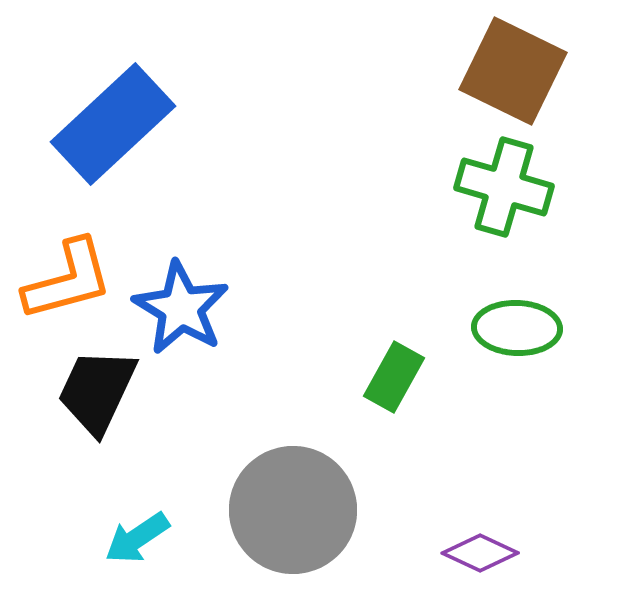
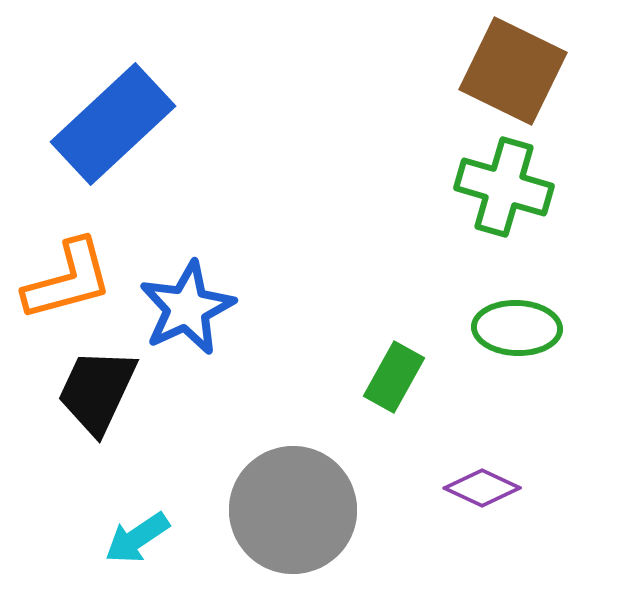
blue star: moved 6 px right; rotated 16 degrees clockwise
purple diamond: moved 2 px right, 65 px up
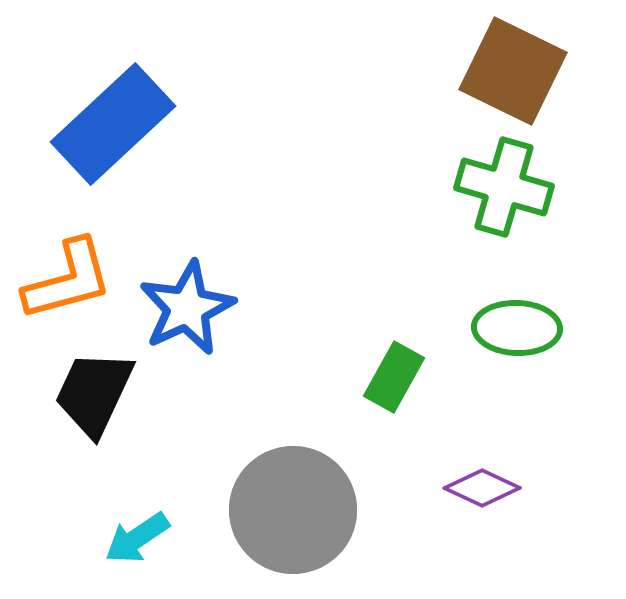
black trapezoid: moved 3 px left, 2 px down
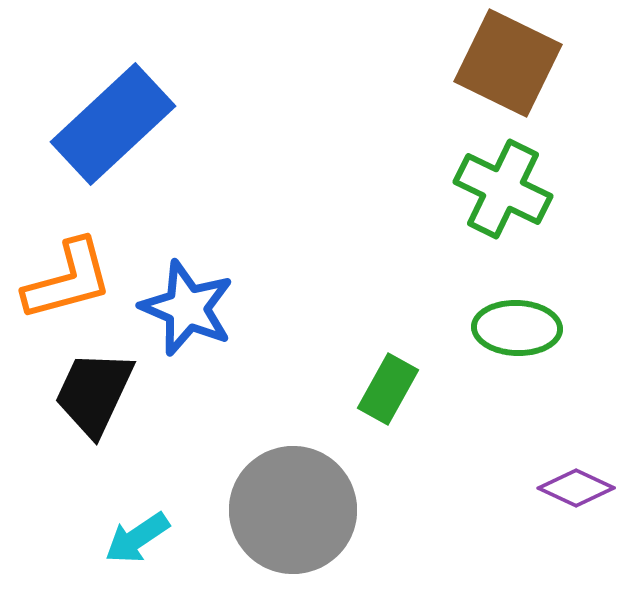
brown square: moved 5 px left, 8 px up
green cross: moved 1 px left, 2 px down; rotated 10 degrees clockwise
blue star: rotated 24 degrees counterclockwise
green rectangle: moved 6 px left, 12 px down
purple diamond: moved 94 px right
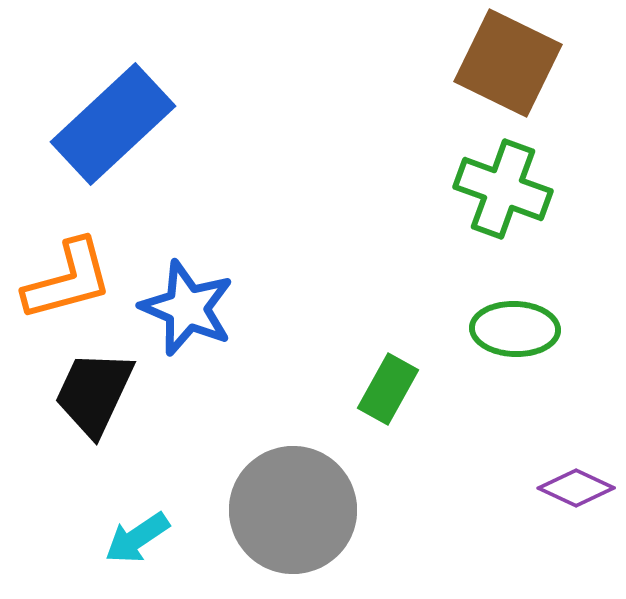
green cross: rotated 6 degrees counterclockwise
green ellipse: moved 2 px left, 1 px down
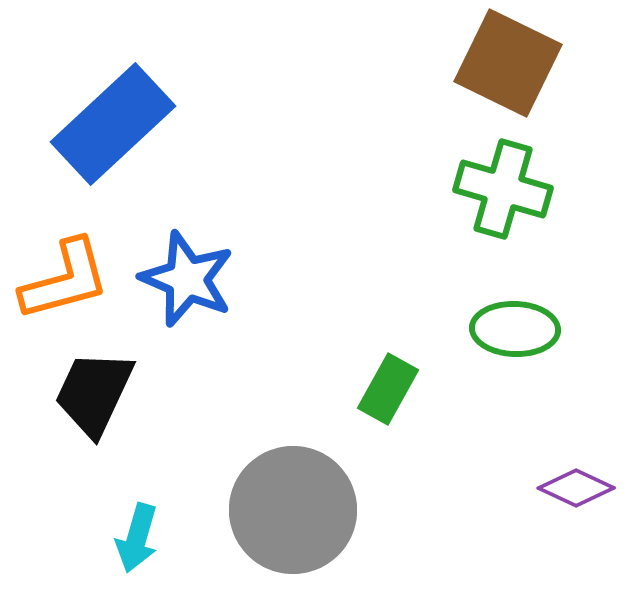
green cross: rotated 4 degrees counterclockwise
orange L-shape: moved 3 px left
blue star: moved 29 px up
cyan arrow: rotated 40 degrees counterclockwise
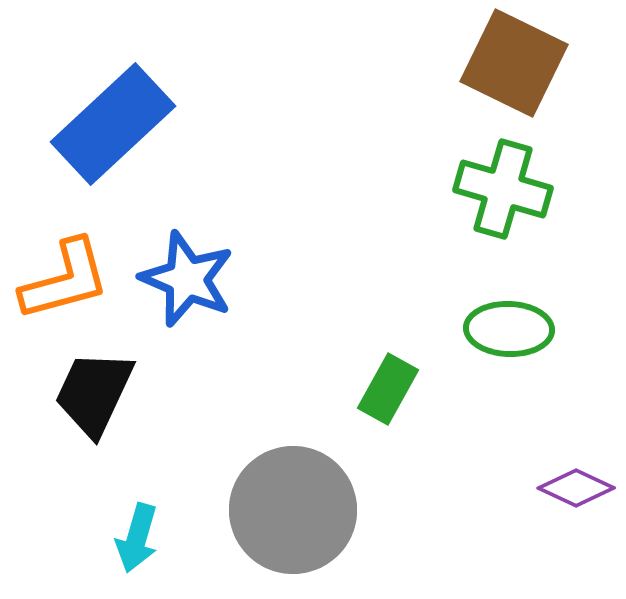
brown square: moved 6 px right
green ellipse: moved 6 px left
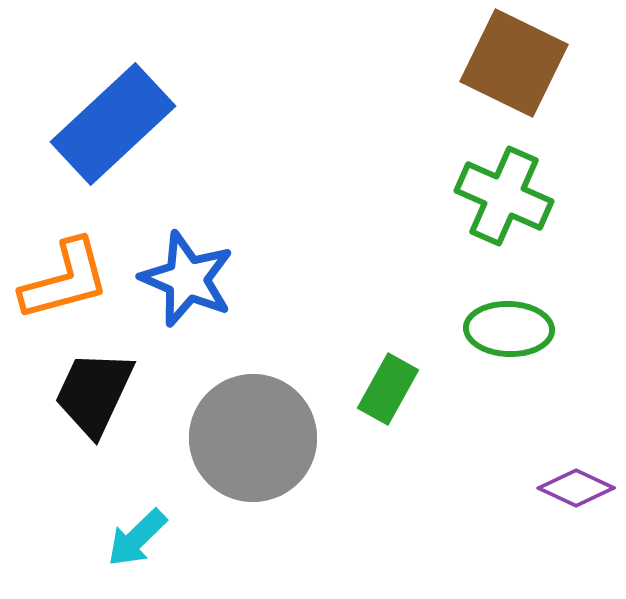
green cross: moved 1 px right, 7 px down; rotated 8 degrees clockwise
gray circle: moved 40 px left, 72 px up
cyan arrow: rotated 30 degrees clockwise
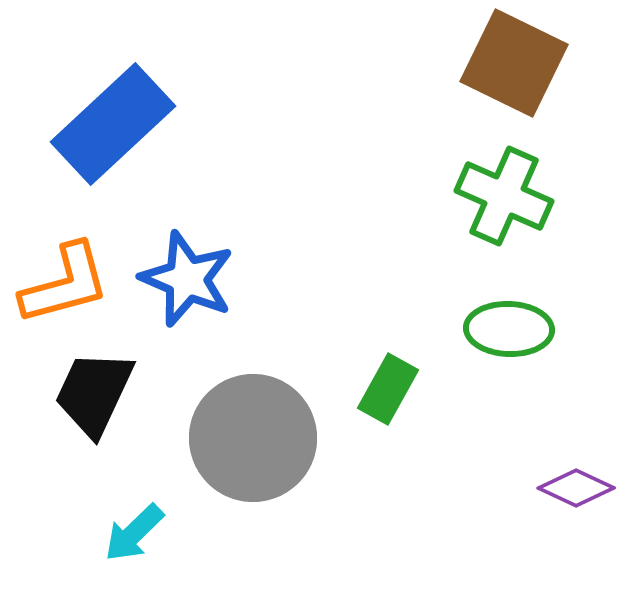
orange L-shape: moved 4 px down
cyan arrow: moved 3 px left, 5 px up
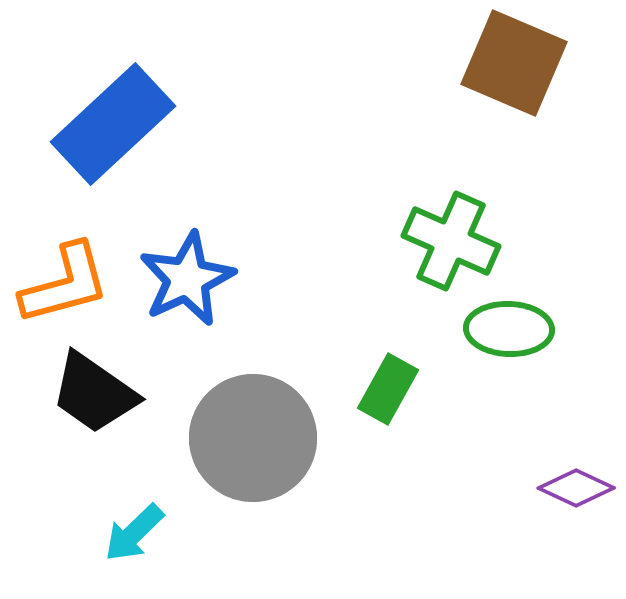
brown square: rotated 3 degrees counterclockwise
green cross: moved 53 px left, 45 px down
blue star: rotated 24 degrees clockwise
black trapezoid: rotated 80 degrees counterclockwise
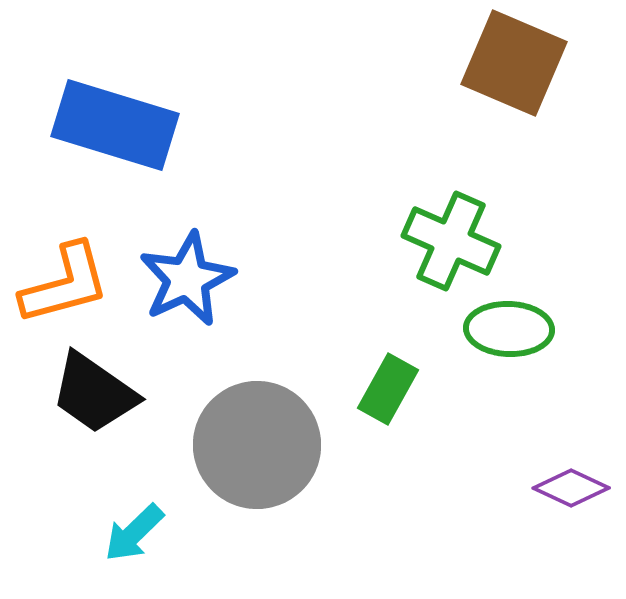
blue rectangle: moved 2 px right, 1 px down; rotated 60 degrees clockwise
gray circle: moved 4 px right, 7 px down
purple diamond: moved 5 px left
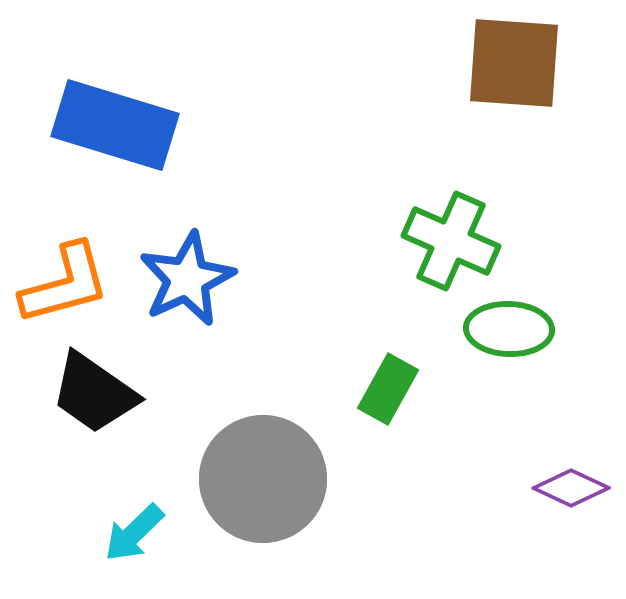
brown square: rotated 19 degrees counterclockwise
gray circle: moved 6 px right, 34 px down
